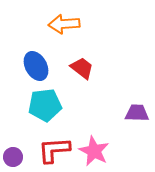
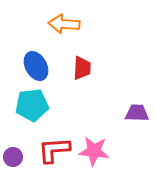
orange arrow: rotated 8 degrees clockwise
red trapezoid: rotated 55 degrees clockwise
cyan pentagon: moved 13 px left
pink star: rotated 20 degrees counterclockwise
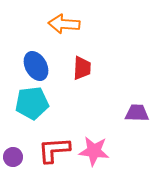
cyan pentagon: moved 2 px up
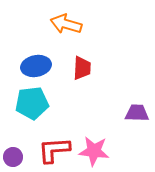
orange arrow: moved 2 px right; rotated 12 degrees clockwise
blue ellipse: rotated 72 degrees counterclockwise
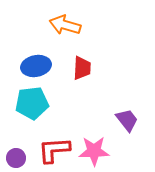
orange arrow: moved 1 px left, 1 px down
purple trapezoid: moved 10 px left, 7 px down; rotated 50 degrees clockwise
pink star: rotated 8 degrees counterclockwise
purple circle: moved 3 px right, 1 px down
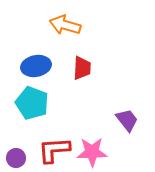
cyan pentagon: rotated 28 degrees clockwise
pink star: moved 2 px left, 1 px down
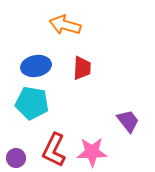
cyan pentagon: rotated 12 degrees counterclockwise
purple trapezoid: moved 1 px right, 1 px down
red L-shape: rotated 60 degrees counterclockwise
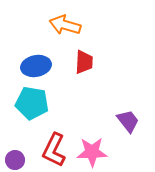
red trapezoid: moved 2 px right, 6 px up
purple circle: moved 1 px left, 2 px down
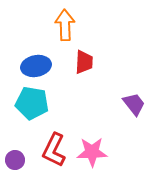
orange arrow: rotated 72 degrees clockwise
purple trapezoid: moved 6 px right, 17 px up
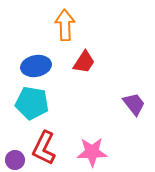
red trapezoid: rotated 30 degrees clockwise
red L-shape: moved 10 px left, 2 px up
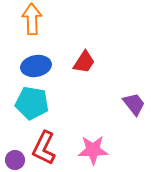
orange arrow: moved 33 px left, 6 px up
pink star: moved 1 px right, 2 px up
